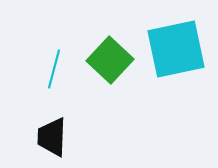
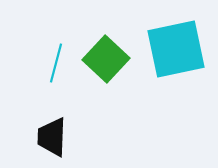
green square: moved 4 px left, 1 px up
cyan line: moved 2 px right, 6 px up
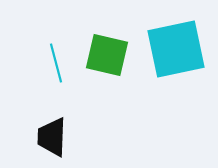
green square: moved 1 px right, 4 px up; rotated 30 degrees counterclockwise
cyan line: rotated 30 degrees counterclockwise
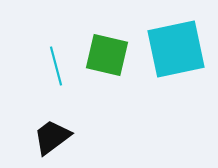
cyan line: moved 3 px down
black trapezoid: rotated 51 degrees clockwise
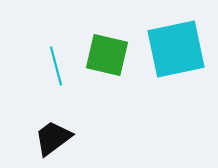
black trapezoid: moved 1 px right, 1 px down
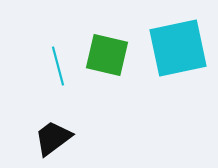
cyan square: moved 2 px right, 1 px up
cyan line: moved 2 px right
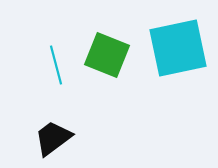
green square: rotated 9 degrees clockwise
cyan line: moved 2 px left, 1 px up
